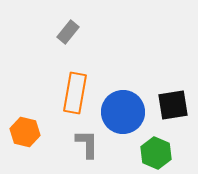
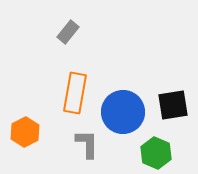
orange hexagon: rotated 20 degrees clockwise
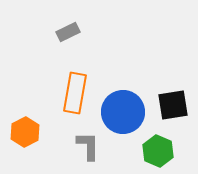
gray rectangle: rotated 25 degrees clockwise
gray L-shape: moved 1 px right, 2 px down
green hexagon: moved 2 px right, 2 px up
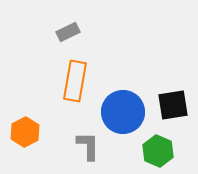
orange rectangle: moved 12 px up
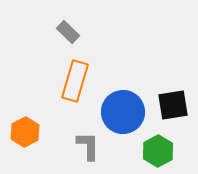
gray rectangle: rotated 70 degrees clockwise
orange rectangle: rotated 6 degrees clockwise
green hexagon: rotated 8 degrees clockwise
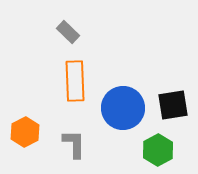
orange rectangle: rotated 18 degrees counterclockwise
blue circle: moved 4 px up
gray L-shape: moved 14 px left, 2 px up
green hexagon: moved 1 px up
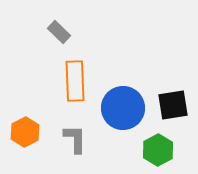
gray rectangle: moved 9 px left
gray L-shape: moved 1 px right, 5 px up
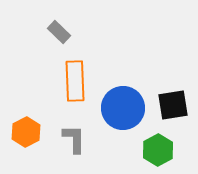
orange hexagon: moved 1 px right
gray L-shape: moved 1 px left
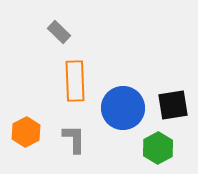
green hexagon: moved 2 px up
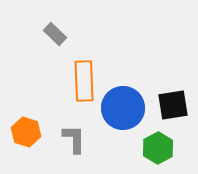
gray rectangle: moved 4 px left, 2 px down
orange rectangle: moved 9 px right
orange hexagon: rotated 16 degrees counterclockwise
